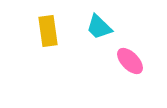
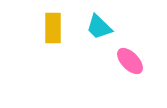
yellow rectangle: moved 5 px right, 3 px up; rotated 8 degrees clockwise
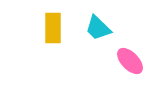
cyan trapezoid: moved 1 px left, 1 px down
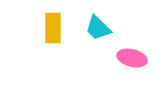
pink ellipse: moved 2 px right, 3 px up; rotated 32 degrees counterclockwise
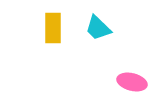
pink ellipse: moved 24 px down
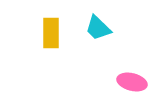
yellow rectangle: moved 2 px left, 5 px down
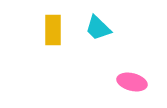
yellow rectangle: moved 2 px right, 3 px up
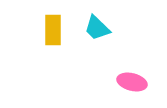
cyan trapezoid: moved 1 px left
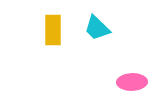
pink ellipse: rotated 16 degrees counterclockwise
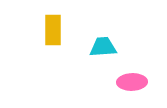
cyan trapezoid: moved 6 px right, 19 px down; rotated 132 degrees clockwise
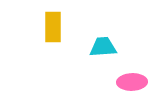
yellow rectangle: moved 3 px up
